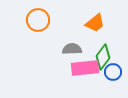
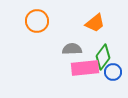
orange circle: moved 1 px left, 1 px down
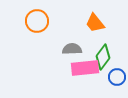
orange trapezoid: rotated 90 degrees clockwise
blue circle: moved 4 px right, 5 px down
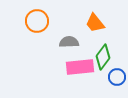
gray semicircle: moved 3 px left, 7 px up
pink rectangle: moved 5 px left, 1 px up
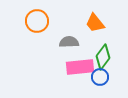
blue circle: moved 17 px left
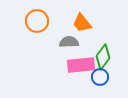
orange trapezoid: moved 13 px left
pink rectangle: moved 1 px right, 2 px up
